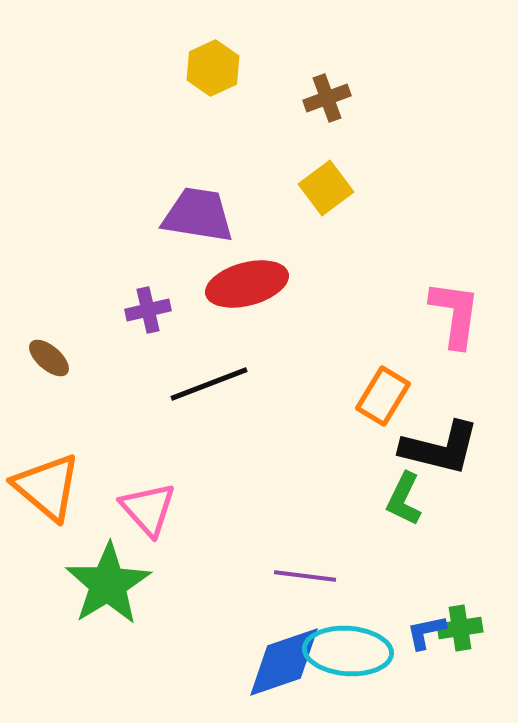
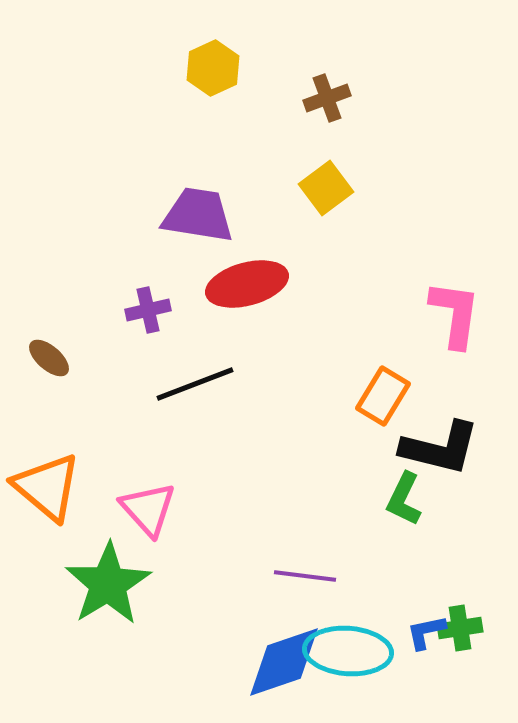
black line: moved 14 px left
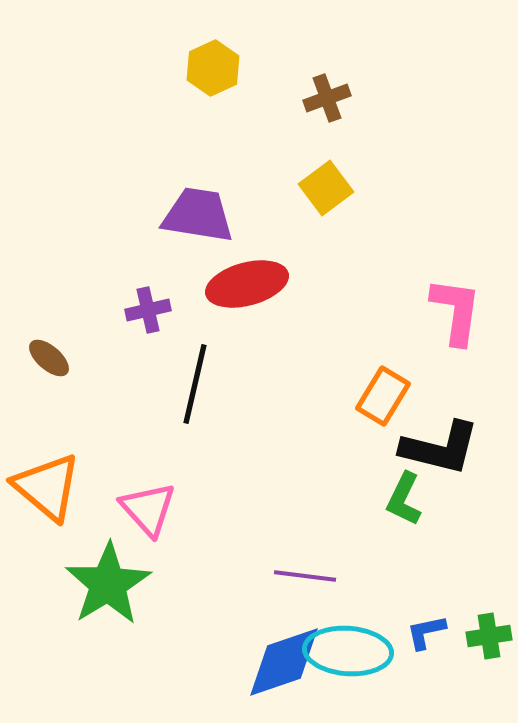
pink L-shape: moved 1 px right, 3 px up
black line: rotated 56 degrees counterclockwise
green cross: moved 29 px right, 8 px down
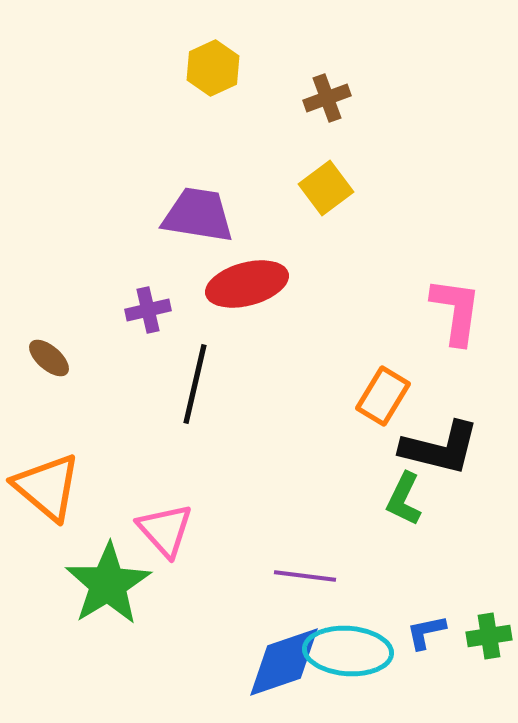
pink triangle: moved 17 px right, 21 px down
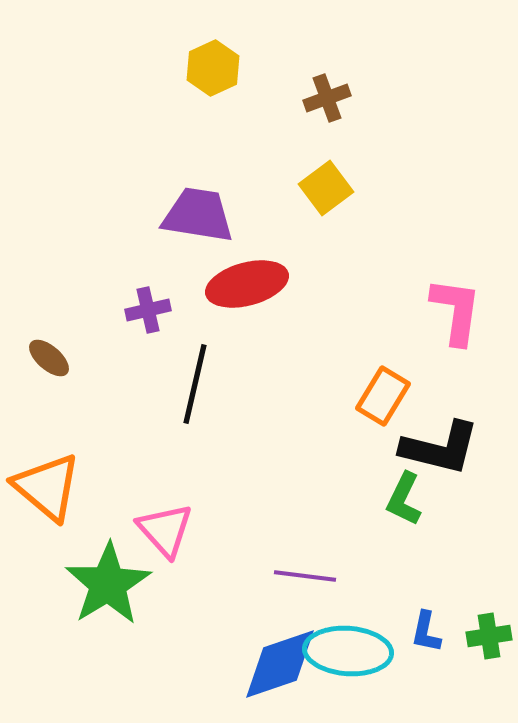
blue L-shape: rotated 66 degrees counterclockwise
blue diamond: moved 4 px left, 2 px down
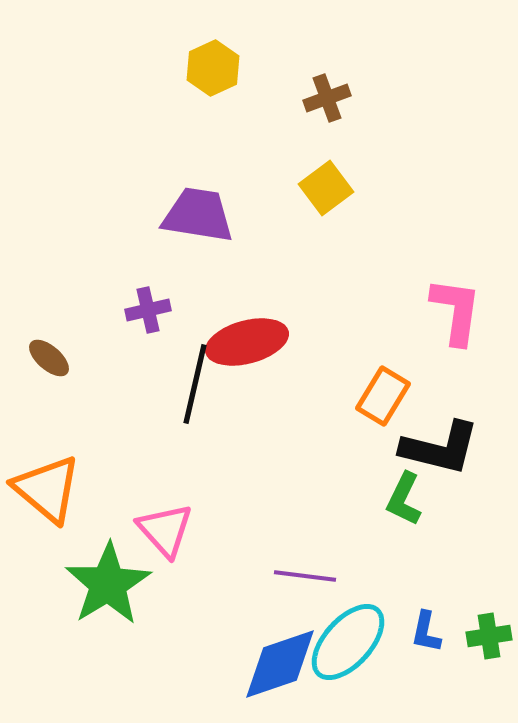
red ellipse: moved 58 px down
orange triangle: moved 2 px down
cyan ellipse: moved 9 px up; rotated 52 degrees counterclockwise
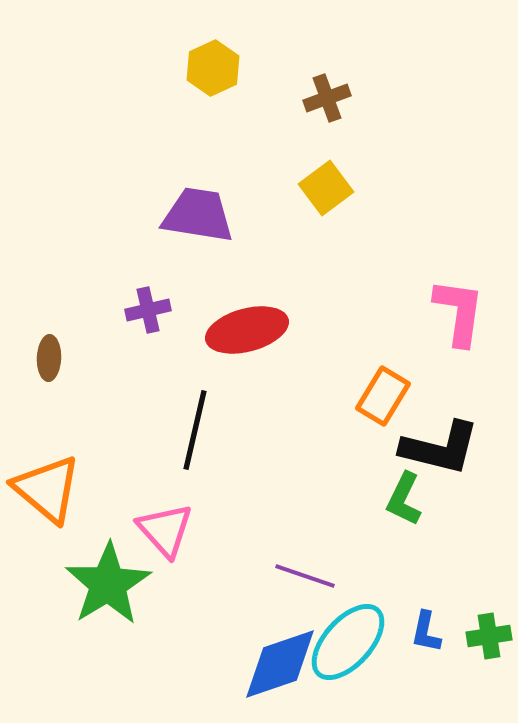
pink L-shape: moved 3 px right, 1 px down
red ellipse: moved 12 px up
brown ellipse: rotated 51 degrees clockwise
black line: moved 46 px down
purple line: rotated 12 degrees clockwise
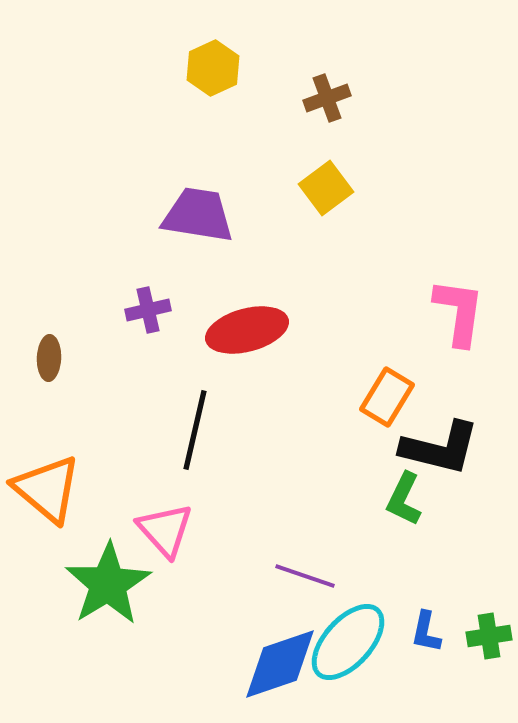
orange rectangle: moved 4 px right, 1 px down
